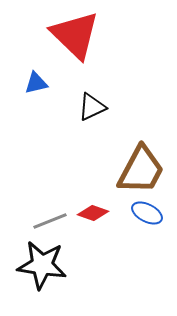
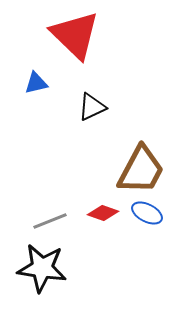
red diamond: moved 10 px right
black star: moved 3 px down
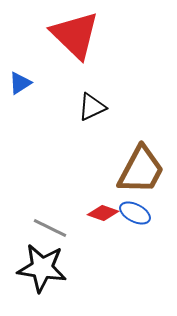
blue triangle: moved 16 px left; rotated 20 degrees counterclockwise
blue ellipse: moved 12 px left
gray line: moved 7 px down; rotated 48 degrees clockwise
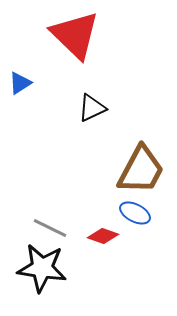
black triangle: moved 1 px down
red diamond: moved 23 px down
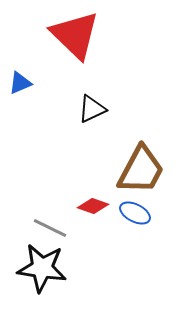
blue triangle: rotated 10 degrees clockwise
black triangle: moved 1 px down
red diamond: moved 10 px left, 30 px up
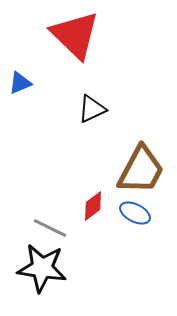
red diamond: rotated 56 degrees counterclockwise
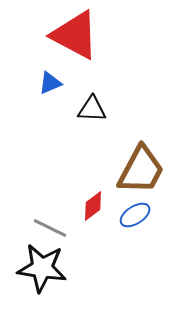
red triangle: rotated 16 degrees counterclockwise
blue triangle: moved 30 px right
black triangle: rotated 28 degrees clockwise
blue ellipse: moved 2 px down; rotated 60 degrees counterclockwise
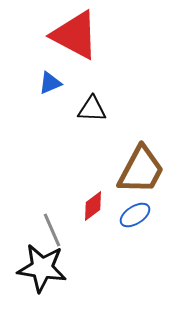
gray line: moved 2 px right, 2 px down; rotated 40 degrees clockwise
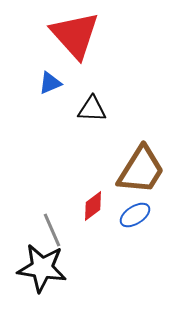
red triangle: rotated 20 degrees clockwise
brown trapezoid: rotated 4 degrees clockwise
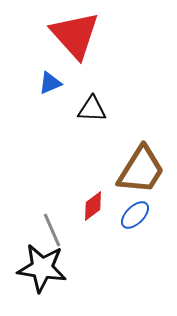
blue ellipse: rotated 12 degrees counterclockwise
